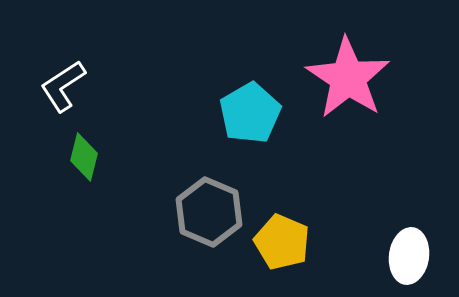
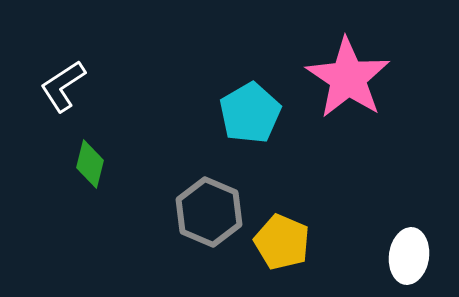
green diamond: moved 6 px right, 7 px down
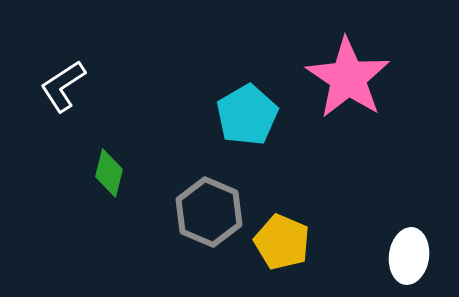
cyan pentagon: moved 3 px left, 2 px down
green diamond: moved 19 px right, 9 px down
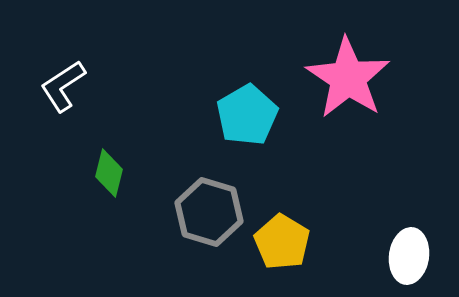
gray hexagon: rotated 6 degrees counterclockwise
yellow pentagon: rotated 8 degrees clockwise
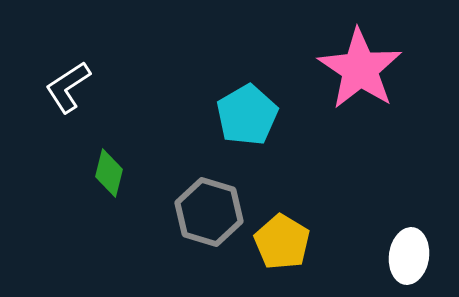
pink star: moved 12 px right, 9 px up
white L-shape: moved 5 px right, 1 px down
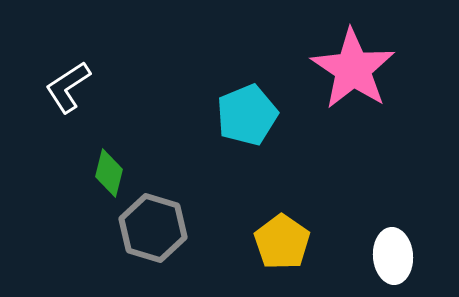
pink star: moved 7 px left
cyan pentagon: rotated 8 degrees clockwise
gray hexagon: moved 56 px left, 16 px down
yellow pentagon: rotated 4 degrees clockwise
white ellipse: moved 16 px left; rotated 12 degrees counterclockwise
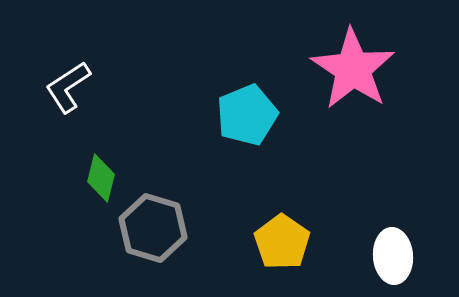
green diamond: moved 8 px left, 5 px down
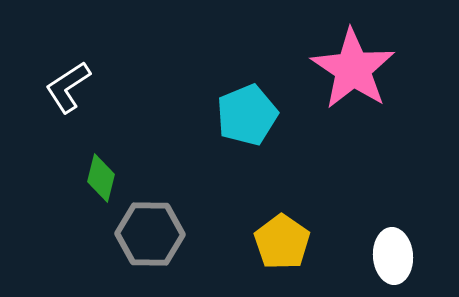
gray hexagon: moved 3 px left, 6 px down; rotated 16 degrees counterclockwise
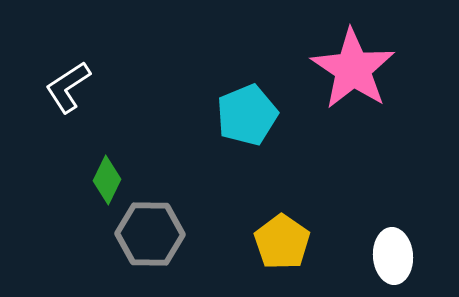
green diamond: moved 6 px right, 2 px down; rotated 12 degrees clockwise
